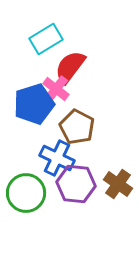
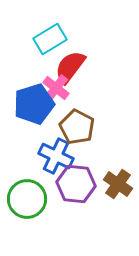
cyan rectangle: moved 4 px right
pink cross: moved 1 px up
blue cross: moved 1 px left, 2 px up
green circle: moved 1 px right, 6 px down
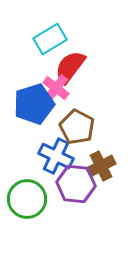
brown cross: moved 17 px left, 18 px up; rotated 28 degrees clockwise
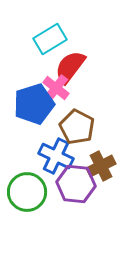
green circle: moved 7 px up
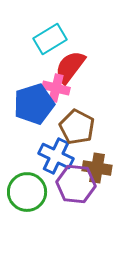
pink cross: rotated 24 degrees counterclockwise
brown cross: moved 4 px left, 2 px down; rotated 36 degrees clockwise
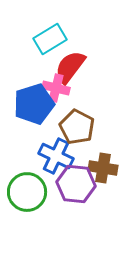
brown cross: moved 6 px right
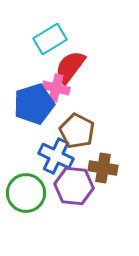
brown pentagon: moved 4 px down
purple hexagon: moved 2 px left, 2 px down
green circle: moved 1 px left, 1 px down
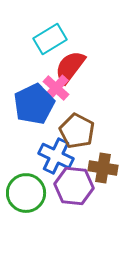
pink cross: rotated 28 degrees clockwise
blue pentagon: rotated 9 degrees counterclockwise
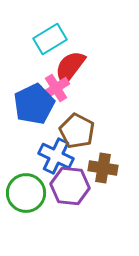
pink cross: rotated 16 degrees clockwise
purple hexagon: moved 4 px left
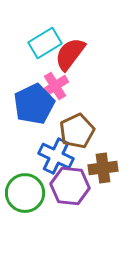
cyan rectangle: moved 5 px left, 4 px down
red semicircle: moved 13 px up
pink cross: moved 1 px left, 2 px up
brown pentagon: rotated 20 degrees clockwise
brown cross: rotated 16 degrees counterclockwise
green circle: moved 1 px left
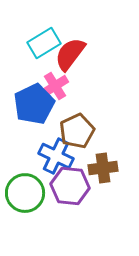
cyan rectangle: moved 1 px left
